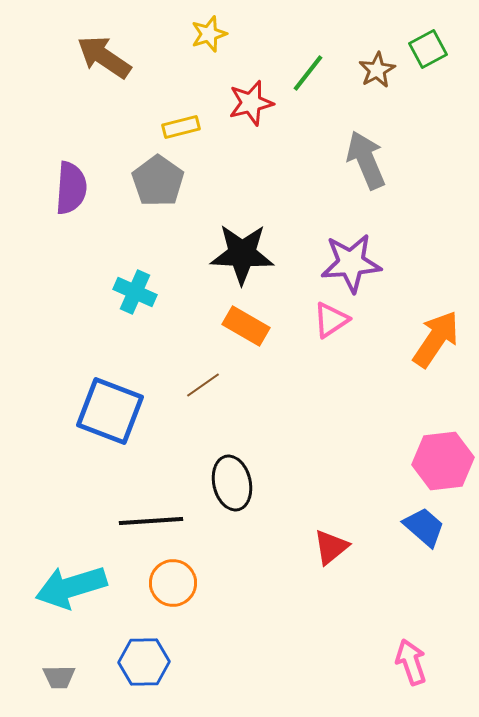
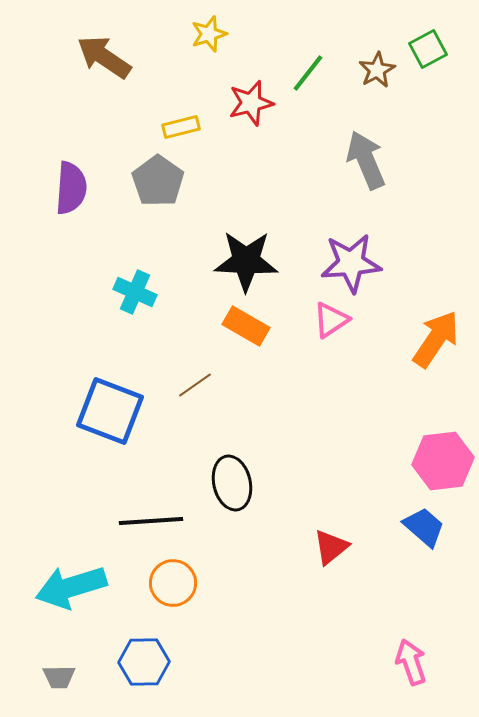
black star: moved 4 px right, 7 px down
brown line: moved 8 px left
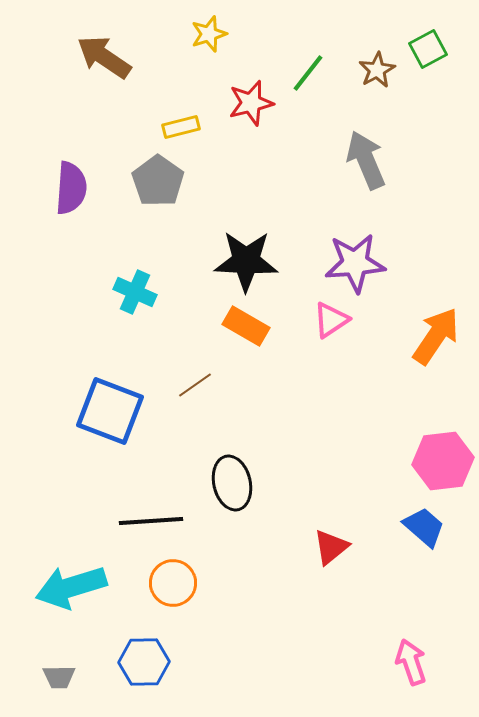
purple star: moved 4 px right
orange arrow: moved 3 px up
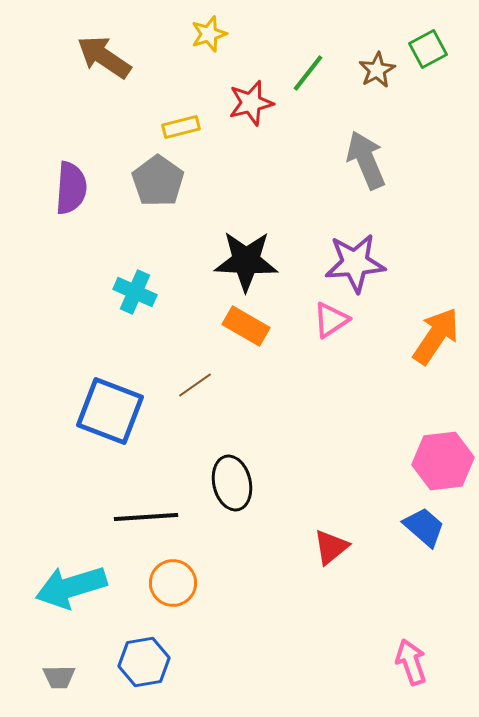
black line: moved 5 px left, 4 px up
blue hexagon: rotated 9 degrees counterclockwise
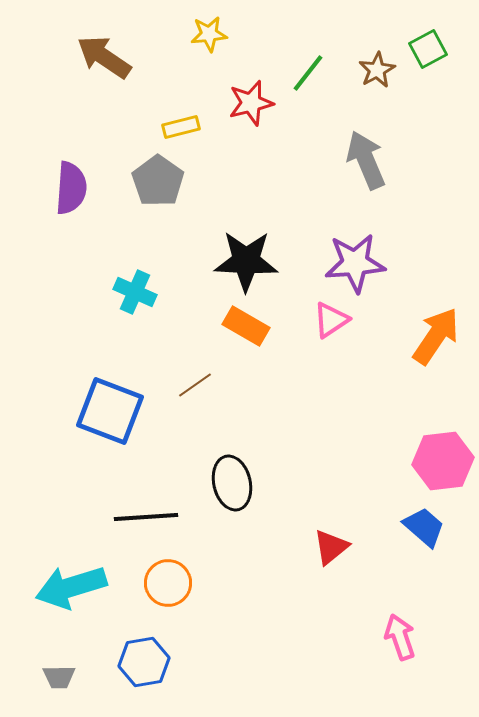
yellow star: rotated 12 degrees clockwise
orange circle: moved 5 px left
pink arrow: moved 11 px left, 25 px up
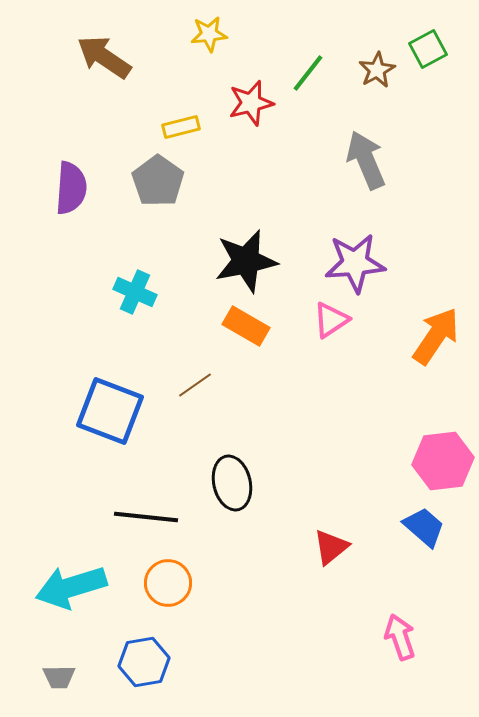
black star: rotated 14 degrees counterclockwise
black line: rotated 10 degrees clockwise
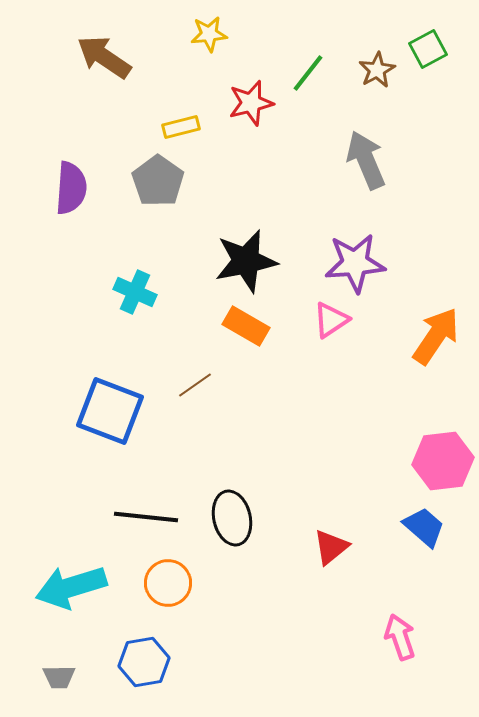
black ellipse: moved 35 px down
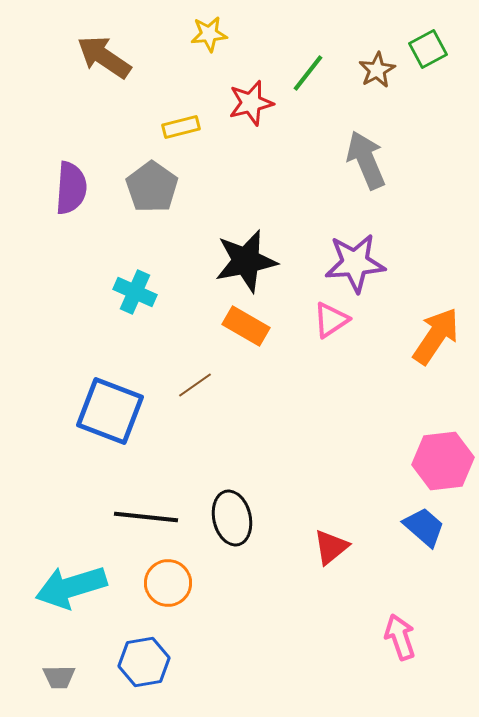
gray pentagon: moved 6 px left, 6 px down
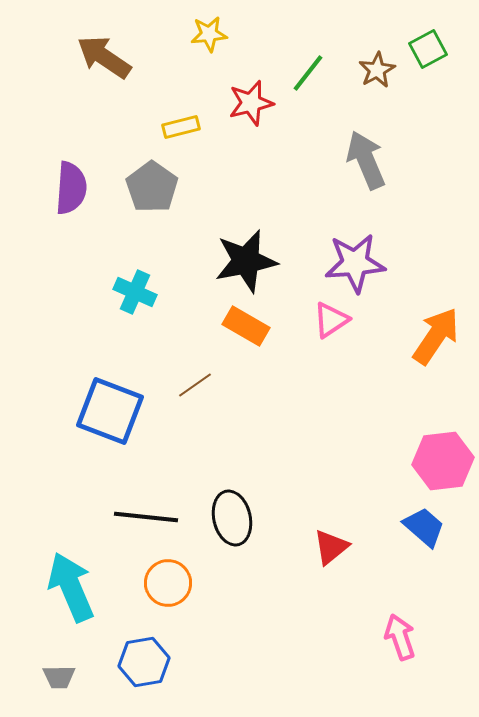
cyan arrow: rotated 84 degrees clockwise
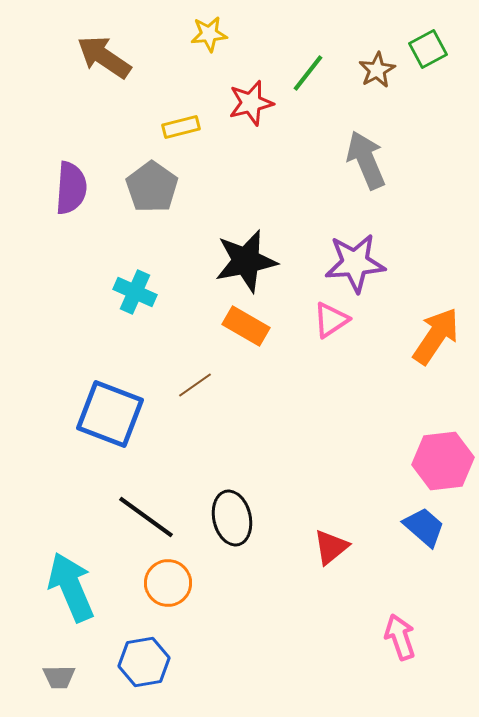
blue square: moved 3 px down
black line: rotated 30 degrees clockwise
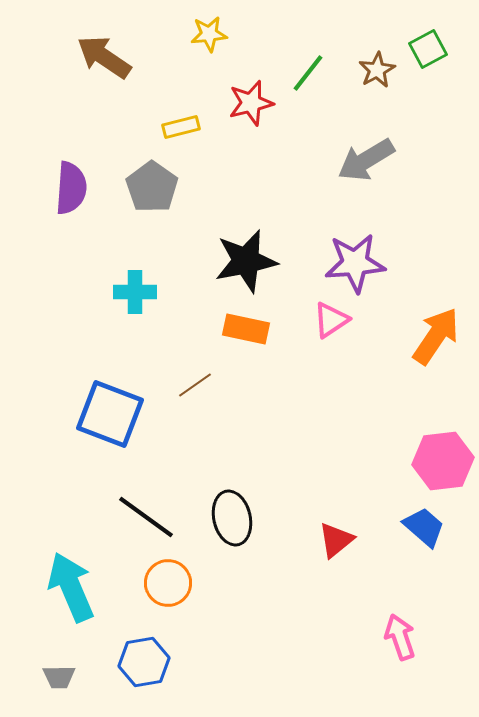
gray arrow: rotated 98 degrees counterclockwise
cyan cross: rotated 24 degrees counterclockwise
orange rectangle: moved 3 px down; rotated 18 degrees counterclockwise
red triangle: moved 5 px right, 7 px up
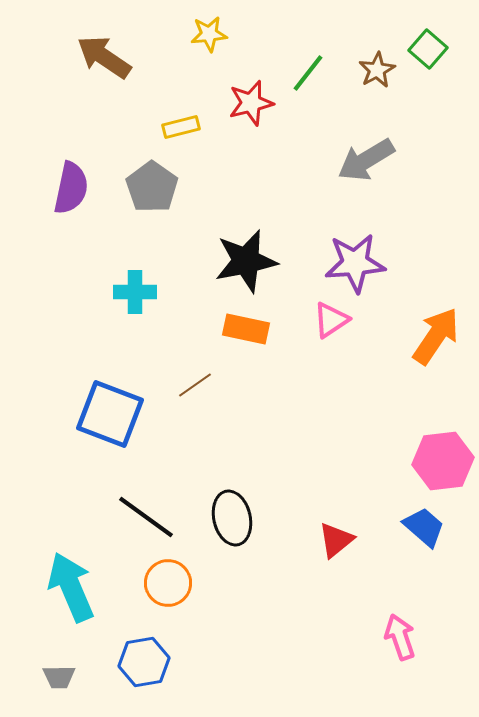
green square: rotated 21 degrees counterclockwise
purple semicircle: rotated 8 degrees clockwise
